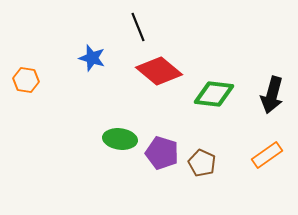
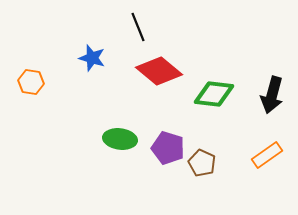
orange hexagon: moved 5 px right, 2 px down
purple pentagon: moved 6 px right, 5 px up
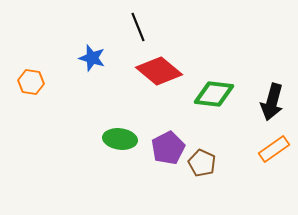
black arrow: moved 7 px down
purple pentagon: rotated 28 degrees clockwise
orange rectangle: moved 7 px right, 6 px up
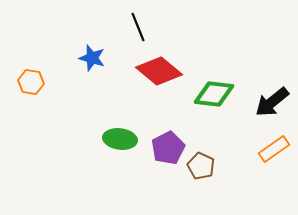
black arrow: rotated 36 degrees clockwise
brown pentagon: moved 1 px left, 3 px down
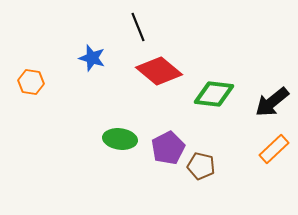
orange rectangle: rotated 8 degrees counterclockwise
brown pentagon: rotated 12 degrees counterclockwise
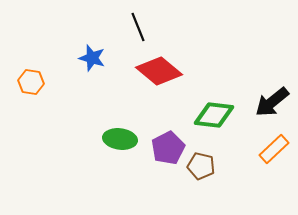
green diamond: moved 21 px down
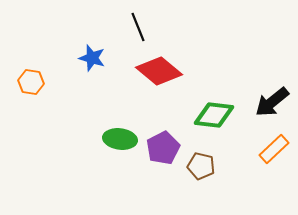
purple pentagon: moved 5 px left
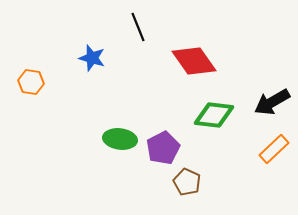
red diamond: moved 35 px right, 10 px up; rotated 15 degrees clockwise
black arrow: rotated 9 degrees clockwise
brown pentagon: moved 14 px left, 16 px down; rotated 12 degrees clockwise
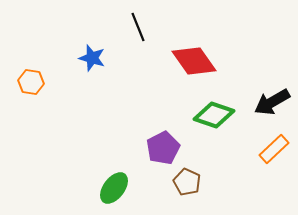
green diamond: rotated 12 degrees clockwise
green ellipse: moved 6 px left, 49 px down; rotated 60 degrees counterclockwise
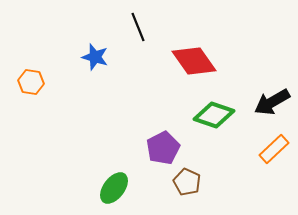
blue star: moved 3 px right, 1 px up
